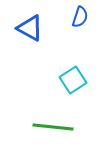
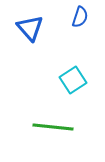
blue triangle: rotated 20 degrees clockwise
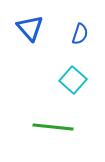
blue semicircle: moved 17 px down
cyan square: rotated 16 degrees counterclockwise
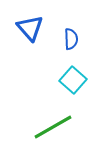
blue semicircle: moved 9 px left, 5 px down; rotated 20 degrees counterclockwise
green line: rotated 36 degrees counterclockwise
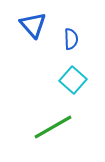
blue triangle: moved 3 px right, 3 px up
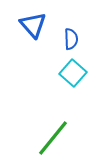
cyan square: moved 7 px up
green line: moved 11 px down; rotated 21 degrees counterclockwise
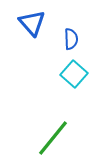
blue triangle: moved 1 px left, 2 px up
cyan square: moved 1 px right, 1 px down
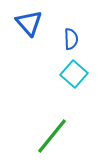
blue triangle: moved 3 px left
green line: moved 1 px left, 2 px up
